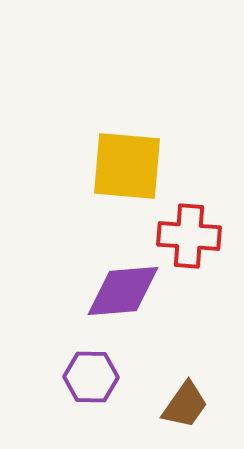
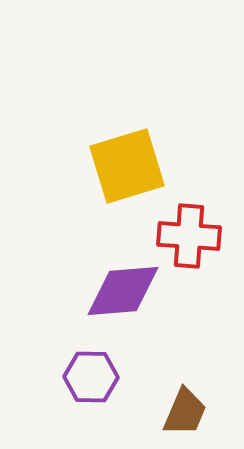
yellow square: rotated 22 degrees counterclockwise
brown trapezoid: moved 7 px down; rotated 12 degrees counterclockwise
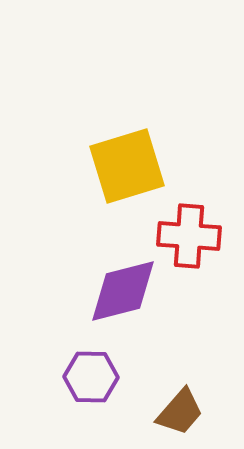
purple diamond: rotated 10 degrees counterclockwise
brown trapezoid: moved 5 px left; rotated 18 degrees clockwise
